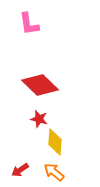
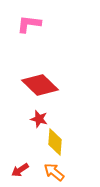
pink L-shape: rotated 105 degrees clockwise
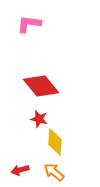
red diamond: moved 1 px right, 1 px down; rotated 6 degrees clockwise
red arrow: rotated 18 degrees clockwise
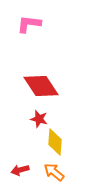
red diamond: rotated 6 degrees clockwise
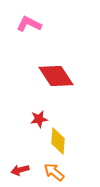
pink L-shape: rotated 20 degrees clockwise
red diamond: moved 15 px right, 10 px up
red star: rotated 24 degrees counterclockwise
yellow diamond: moved 3 px right, 1 px up
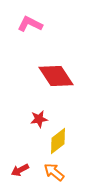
pink L-shape: moved 1 px right
yellow diamond: rotated 48 degrees clockwise
red arrow: rotated 12 degrees counterclockwise
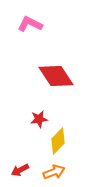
yellow diamond: rotated 8 degrees counterclockwise
orange arrow: rotated 120 degrees clockwise
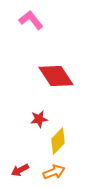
pink L-shape: moved 1 px right, 4 px up; rotated 25 degrees clockwise
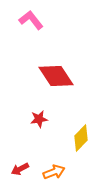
yellow diamond: moved 23 px right, 3 px up
red arrow: moved 1 px up
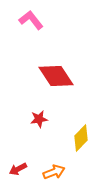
red arrow: moved 2 px left
